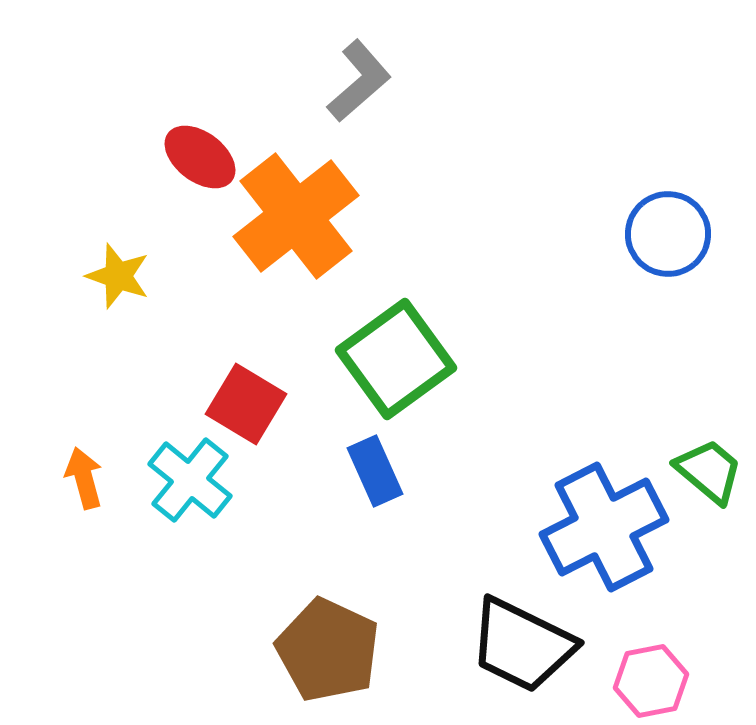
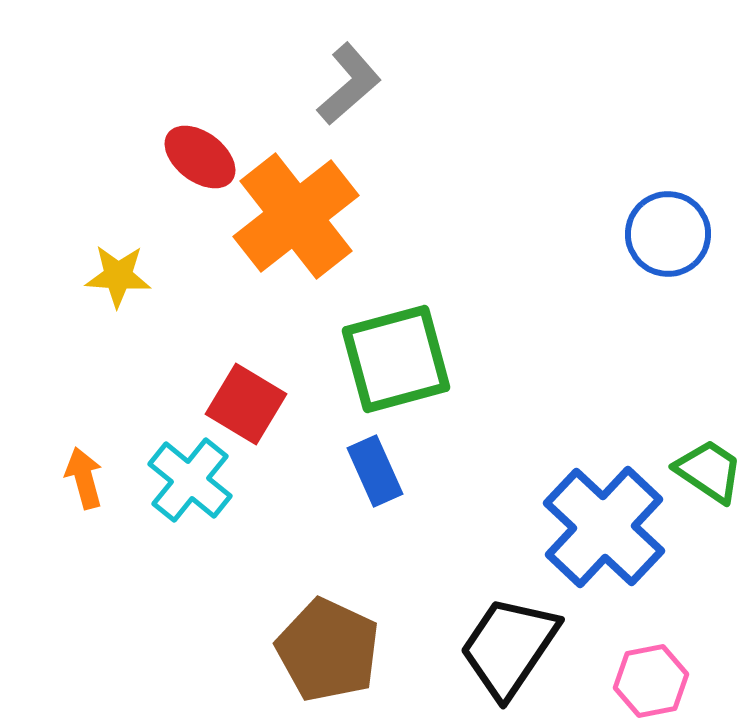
gray L-shape: moved 10 px left, 3 px down
yellow star: rotated 16 degrees counterclockwise
green square: rotated 21 degrees clockwise
green trapezoid: rotated 6 degrees counterclockwise
blue cross: rotated 20 degrees counterclockwise
black trapezoid: moved 13 px left, 2 px down; rotated 98 degrees clockwise
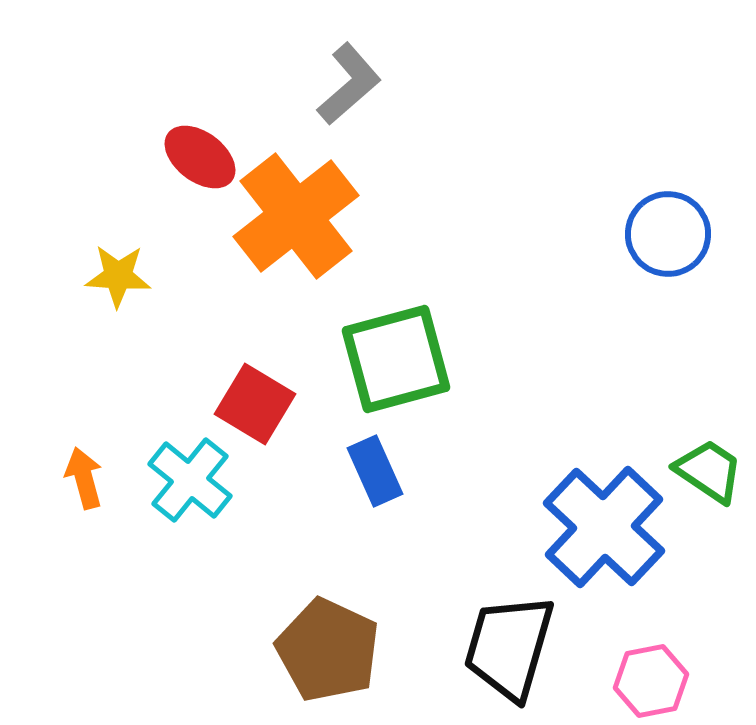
red square: moved 9 px right
black trapezoid: rotated 18 degrees counterclockwise
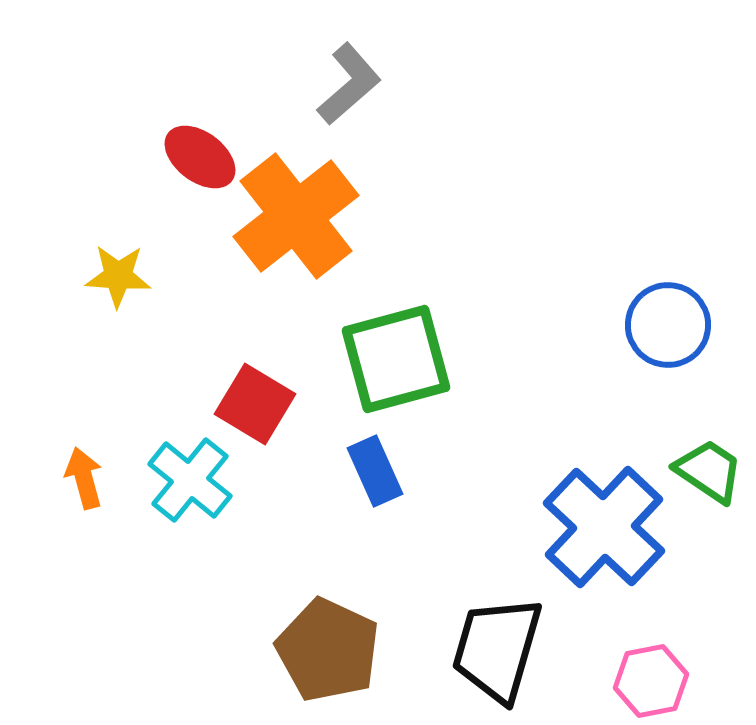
blue circle: moved 91 px down
black trapezoid: moved 12 px left, 2 px down
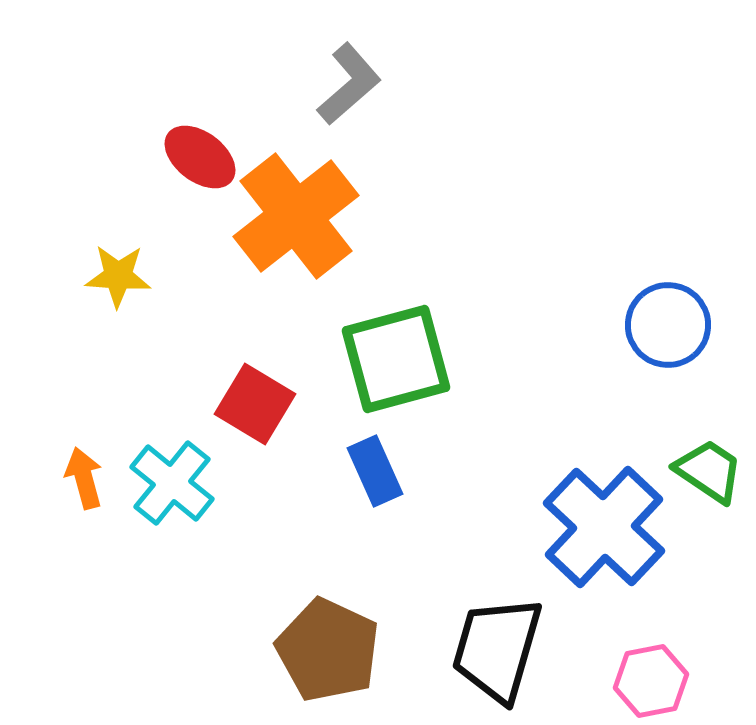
cyan cross: moved 18 px left, 3 px down
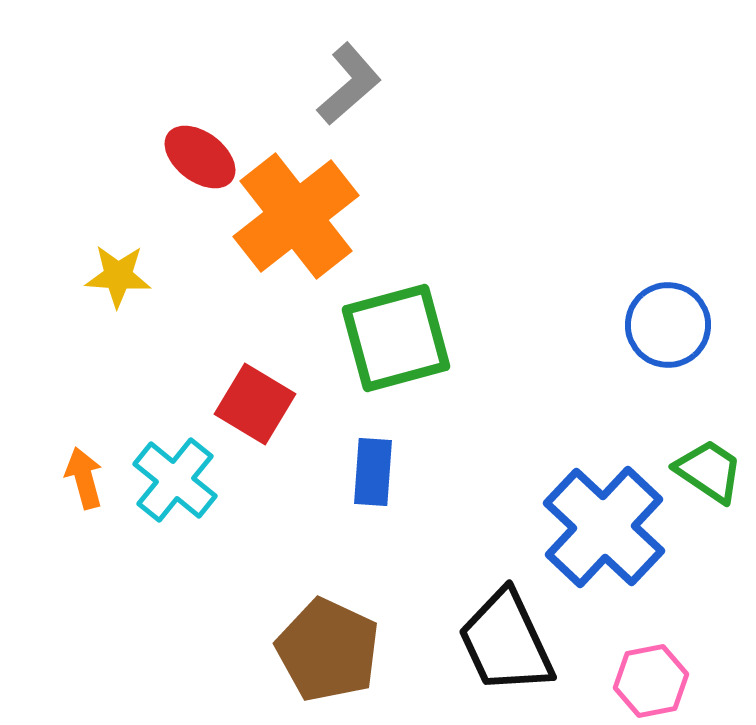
green square: moved 21 px up
blue rectangle: moved 2 px left, 1 px down; rotated 28 degrees clockwise
cyan cross: moved 3 px right, 3 px up
black trapezoid: moved 9 px right, 7 px up; rotated 41 degrees counterclockwise
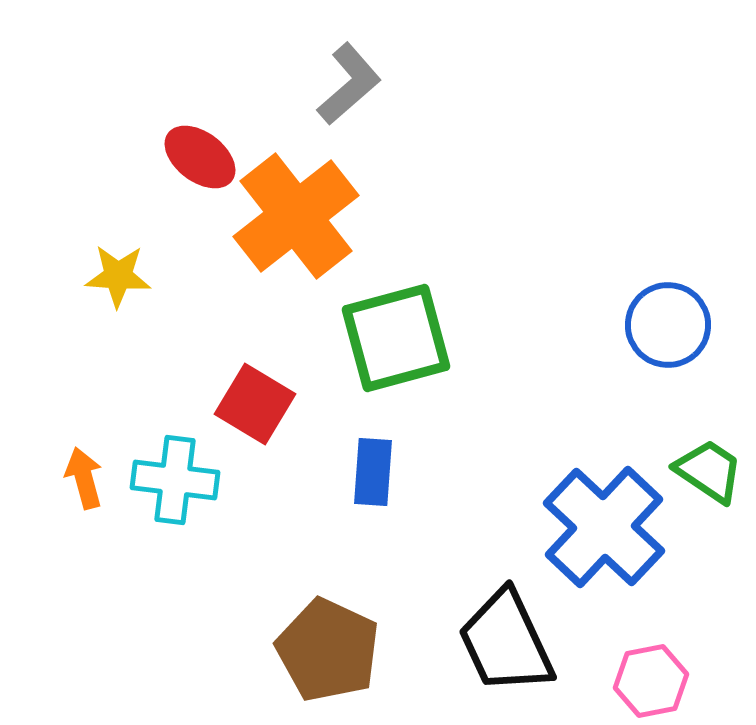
cyan cross: rotated 32 degrees counterclockwise
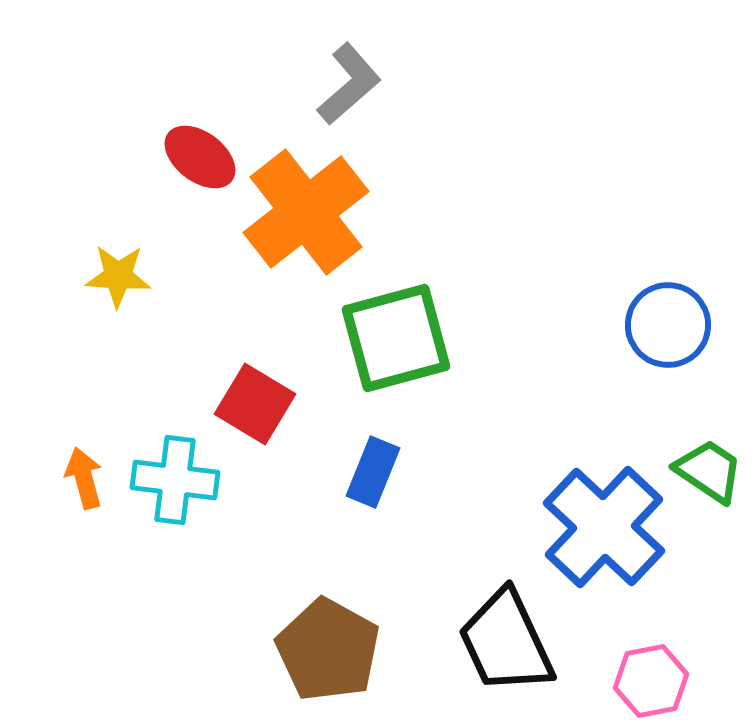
orange cross: moved 10 px right, 4 px up
blue rectangle: rotated 18 degrees clockwise
brown pentagon: rotated 4 degrees clockwise
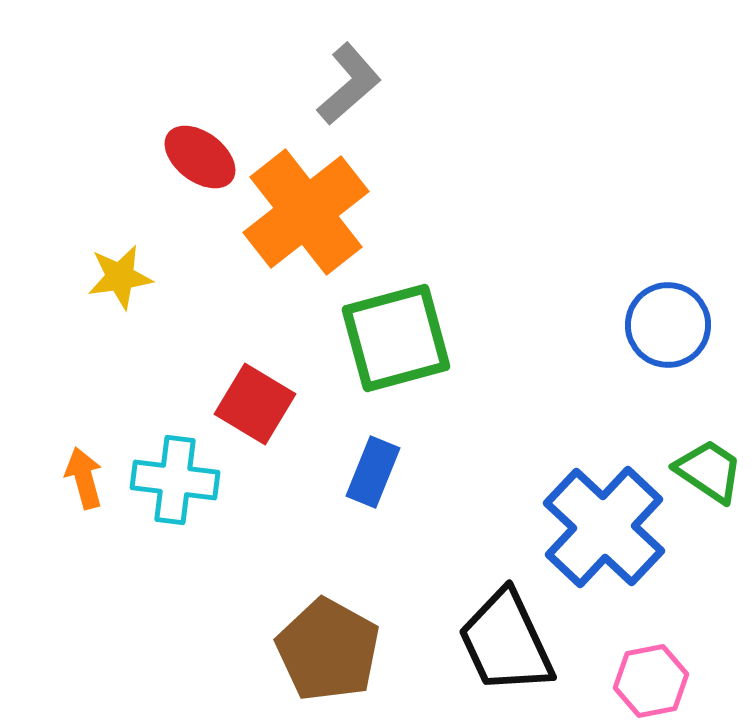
yellow star: moved 2 px right, 1 px down; rotated 12 degrees counterclockwise
